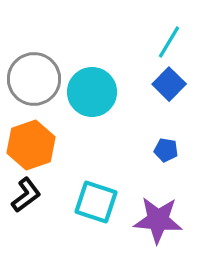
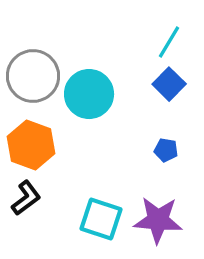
gray circle: moved 1 px left, 3 px up
cyan circle: moved 3 px left, 2 px down
orange hexagon: rotated 21 degrees counterclockwise
black L-shape: moved 3 px down
cyan square: moved 5 px right, 17 px down
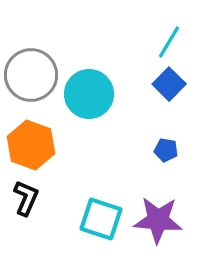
gray circle: moved 2 px left, 1 px up
black L-shape: rotated 30 degrees counterclockwise
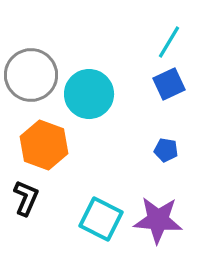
blue square: rotated 20 degrees clockwise
orange hexagon: moved 13 px right
cyan square: rotated 9 degrees clockwise
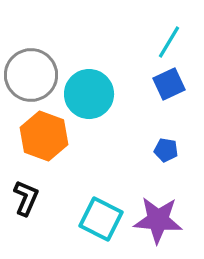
orange hexagon: moved 9 px up
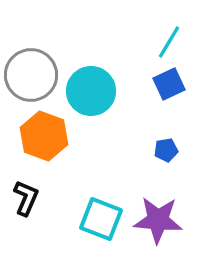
cyan circle: moved 2 px right, 3 px up
blue pentagon: rotated 20 degrees counterclockwise
cyan square: rotated 6 degrees counterclockwise
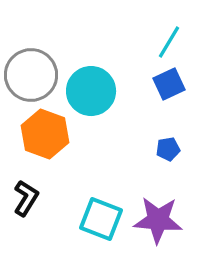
orange hexagon: moved 1 px right, 2 px up
blue pentagon: moved 2 px right, 1 px up
black L-shape: rotated 9 degrees clockwise
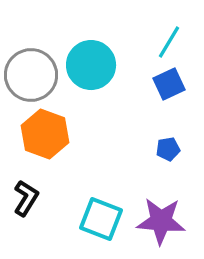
cyan circle: moved 26 px up
purple star: moved 3 px right, 1 px down
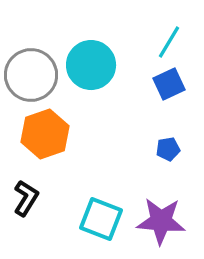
orange hexagon: rotated 21 degrees clockwise
